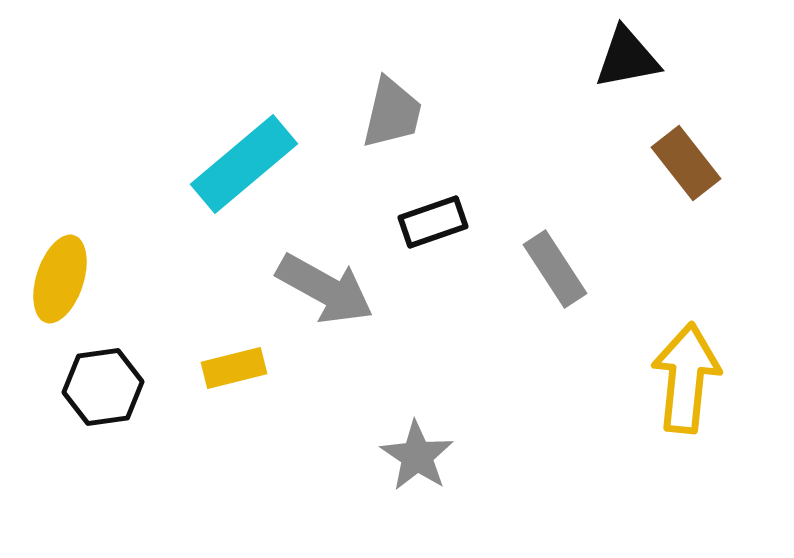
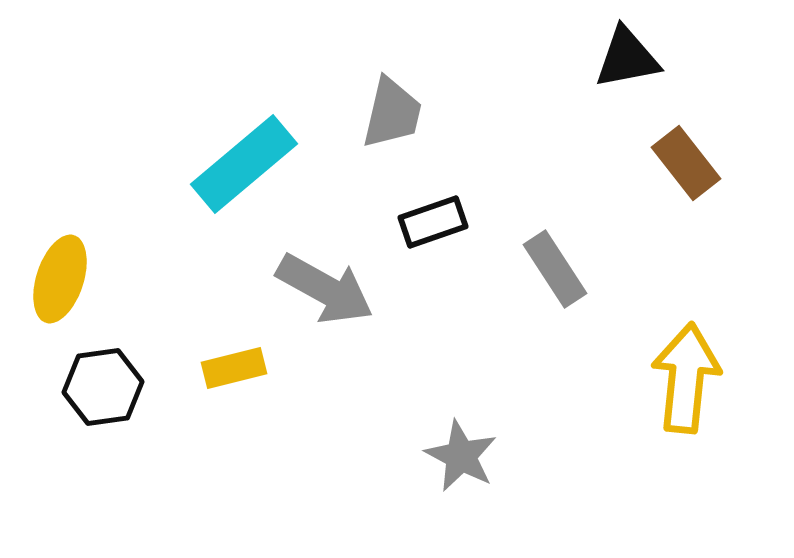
gray star: moved 44 px right; rotated 6 degrees counterclockwise
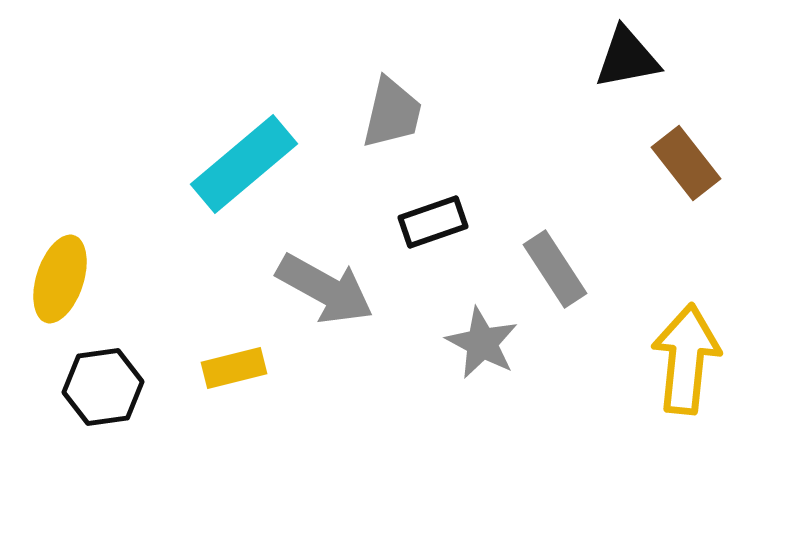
yellow arrow: moved 19 px up
gray star: moved 21 px right, 113 px up
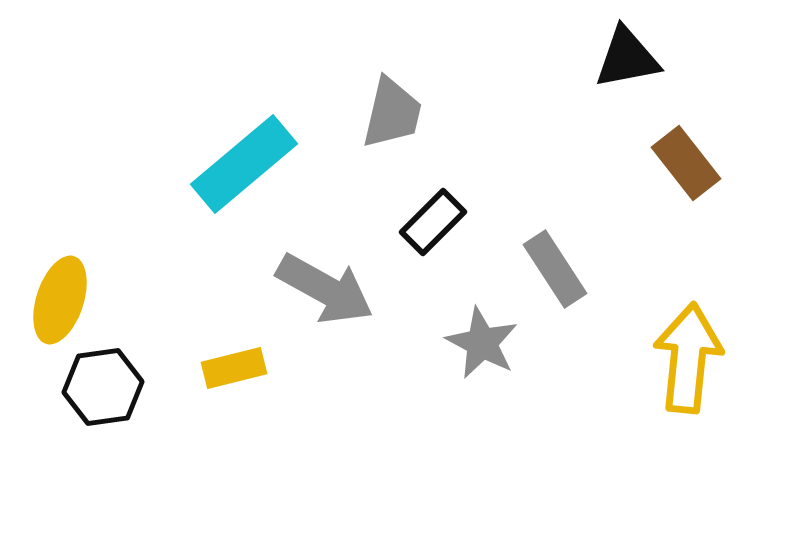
black rectangle: rotated 26 degrees counterclockwise
yellow ellipse: moved 21 px down
yellow arrow: moved 2 px right, 1 px up
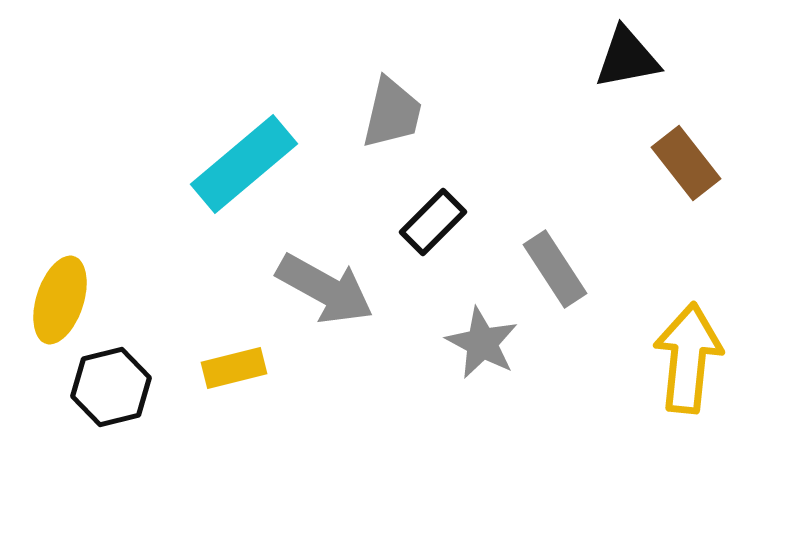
black hexagon: moved 8 px right; rotated 6 degrees counterclockwise
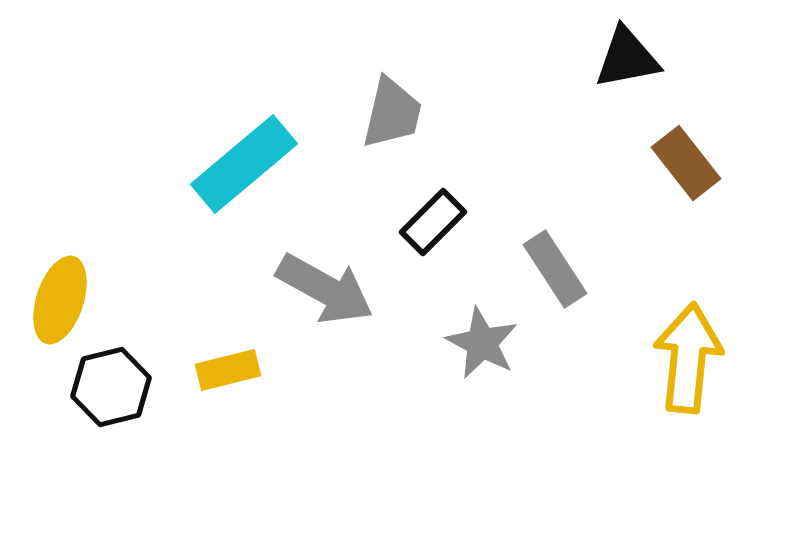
yellow rectangle: moved 6 px left, 2 px down
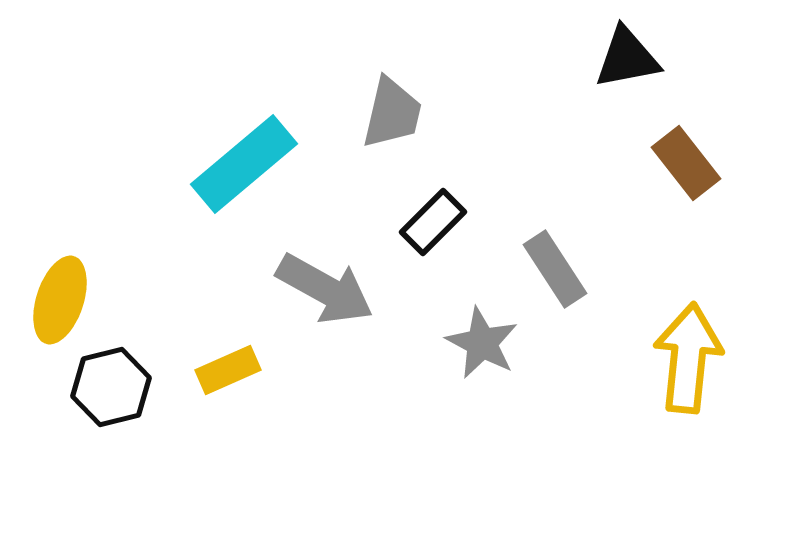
yellow rectangle: rotated 10 degrees counterclockwise
